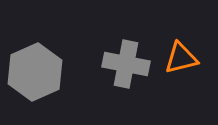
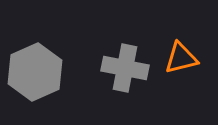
gray cross: moved 1 px left, 4 px down
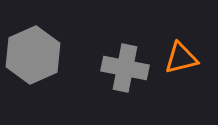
gray hexagon: moved 2 px left, 17 px up
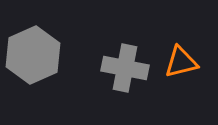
orange triangle: moved 4 px down
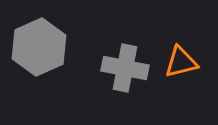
gray hexagon: moved 6 px right, 8 px up
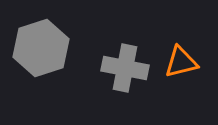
gray hexagon: moved 2 px right, 1 px down; rotated 6 degrees clockwise
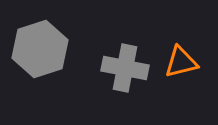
gray hexagon: moved 1 px left, 1 px down
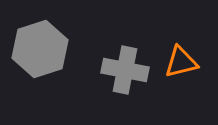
gray cross: moved 2 px down
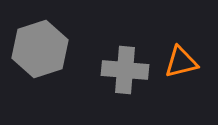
gray cross: rotated 6 degrees counterclockwise
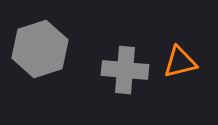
orange triangle: moved 1 px left
